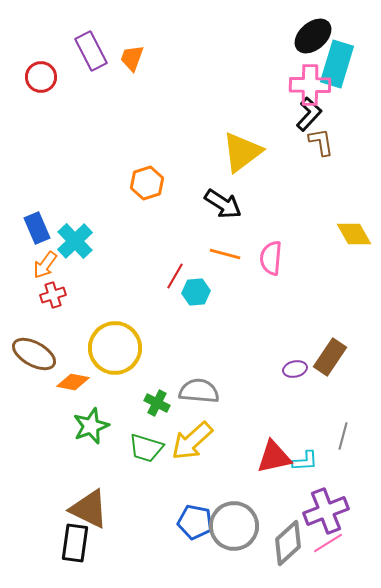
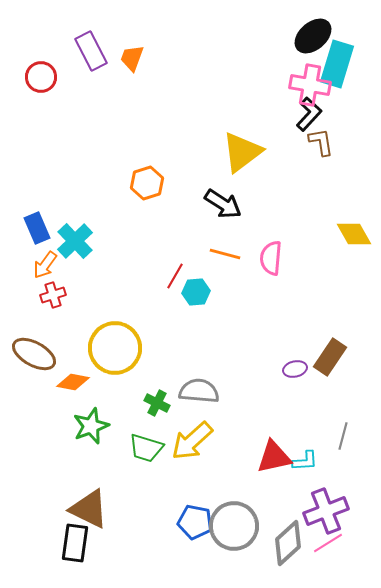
pink cross: rotated 9 degrees clockwise
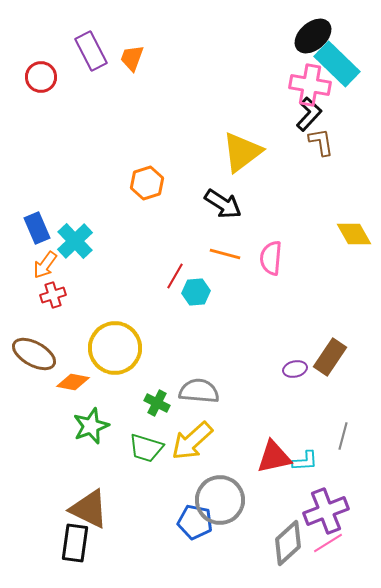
cyan rectangle: rotated 63 degrees counterclockwise
gray circle: moved 14 px left, 26 px up
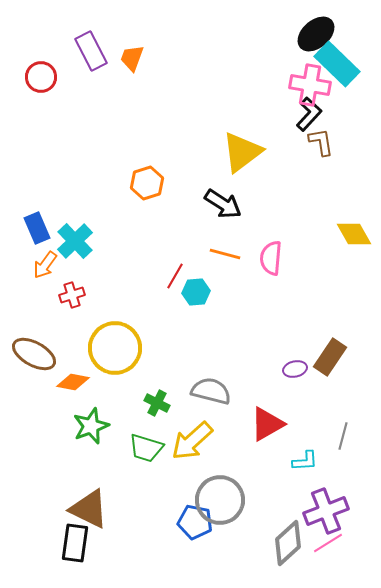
black ellipse: moved 3 px right, 2 px up
red cross: moved 19 px right
gray semicircle: moved 12 px right; rotated 9 degrees clockwise
red triangle: moved 7 px left, 33 px up; rotated 18 degrees counterclockwise
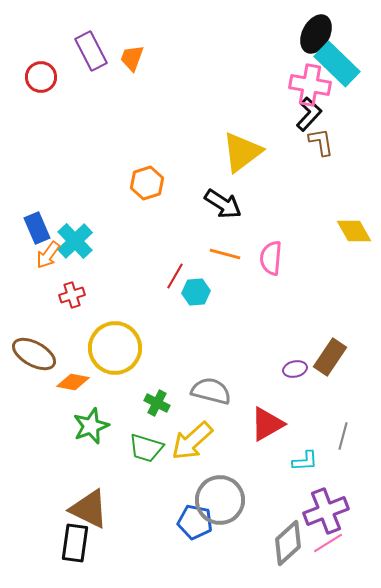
black ellipse: rotated 21 degrees counterclockwise
yellow diamond: moved 3 px up
orange arrow: moved 3 px right, 10 px up
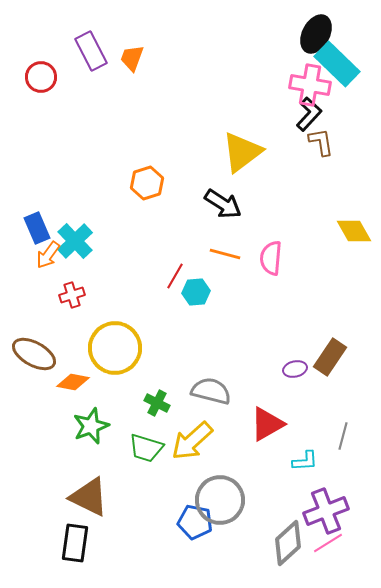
brown triangle: moved 12 px up
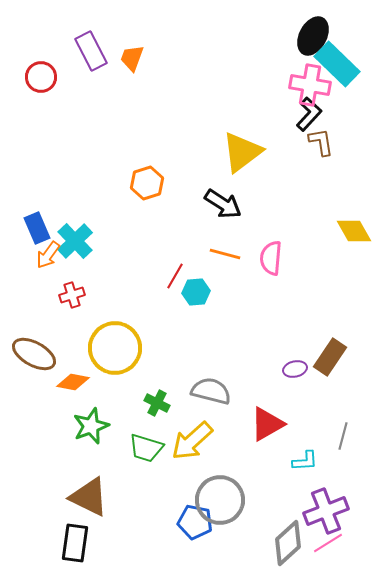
black ellipse: moved 3 px left, 2 px down
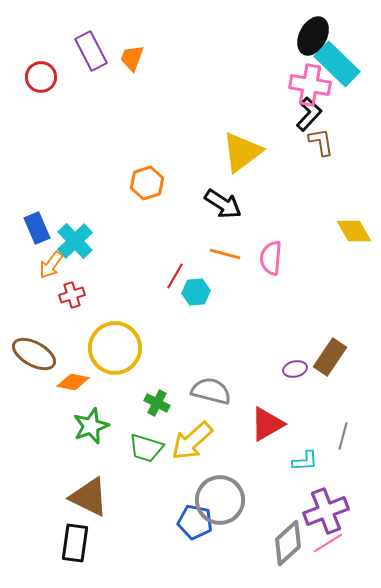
orange arrow: moved 3 px right, 10 px down
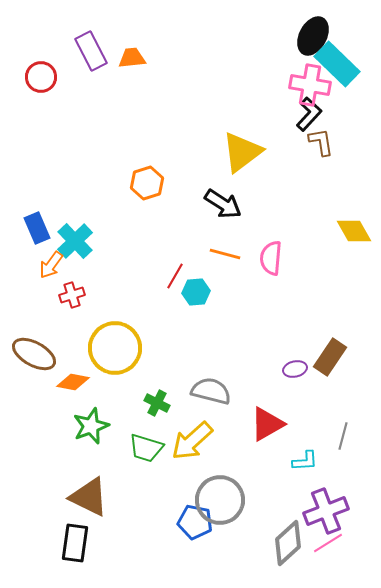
orange trapezoid: rotated 64 degrees clockwise
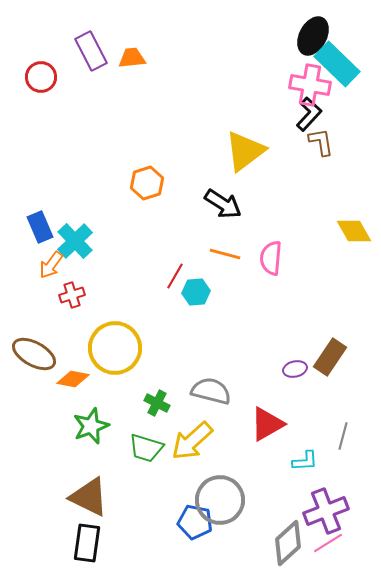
yellow triangle: moved 3 px right, 1 px up
blue rectangle: moved 3 px right, 1 px up
orange diamond: moved 3 px up
black rectangle: moved 12 px right
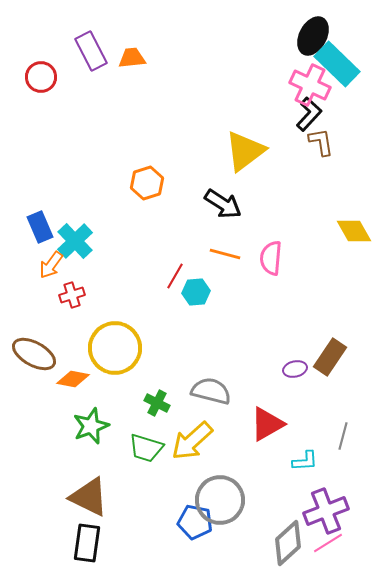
pink cross: rotated 15 degrees clockwise
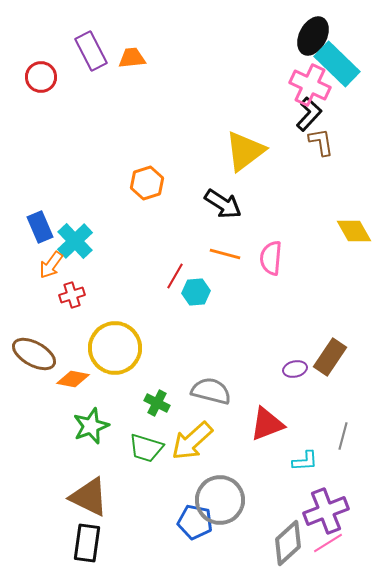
red triangle: rotated 9 degrees clockwise
